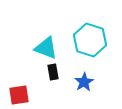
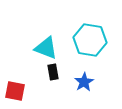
cyan hexagon: rotated 8 degrees counterclockwise
red square: moved 4 px left, 4 px up; rotated 20 degrees clockwise
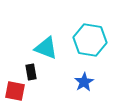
black rectangle: moved 22 px left
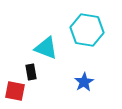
cyan hexagon: moved 3 px left, 10 px up
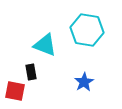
cyan triangle: moved 1 px left, 3 px up
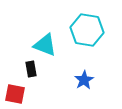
black rectangle: moved 3 px up
blue star: moved 2 px up
red square: moved 3 px down
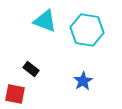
cyan triangle: moved 24 px up
black rectangle: rotated 42 degrees counterclockwise
blue star: moved 1 px left, 1 px down
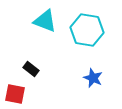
blue star: moved 10 px right, 3 px up; rotated 18 degrees counterclockwise
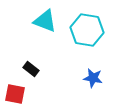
blue star: rotated 12 degrees counterclockwise
